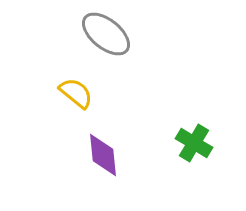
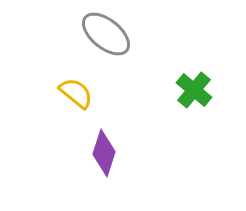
green cross: moved 53 px up; rotated 9 degrees clockwise
purple diamond: moved 1 px right, 2 px up; rotated 24 degrees clockwise
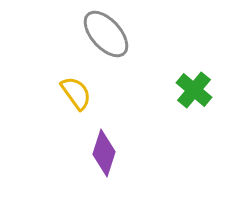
gray ellipse: rotated 9 degrees clockwise
yellow semicircle: rotated 15 degrees clockwise
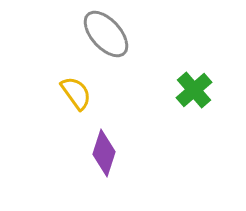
green cross: rotated 9 degrees clockwise
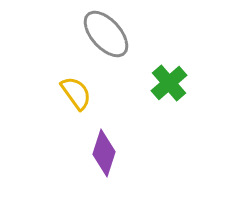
green cross: moved 25 px left, 7 px up
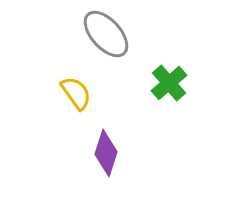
purple diamond: moved 2 px right
